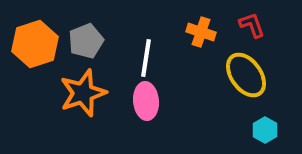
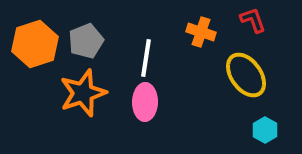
red L-shape: moved 1 px right, 5 px up
pink ellipse: moved 1 px left, 1 px down; rotated 6 degrees clockwise
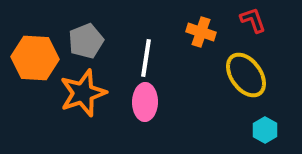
orange hexagon: moved 14 px down; rotated 21 degrees clockwise
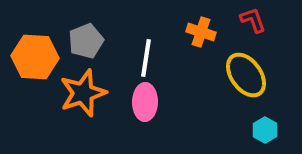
orange hexagon: moved 1 px up
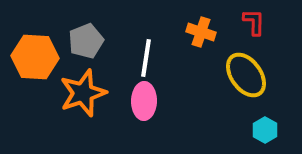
red L-shape: moved 1 px right, 2 px down; rotated 20 degrees clockwise
pink ellipse: moved 1 px left, 1 px up
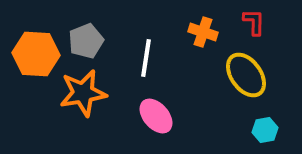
orange cross: moved 2 px right
orange hexagon: moved 1 px right, 3 px up
orange star: rotated 9 degrees clockwise
pink ellipse: moved 12 px right, 15 px down; rotated 42 degrees counterclockwise
cyan hexagon: rotated 20 degrees clockwise
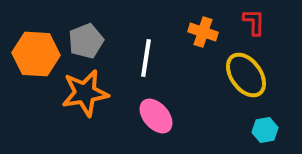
orange star: moved 2 px right
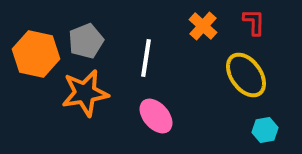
orange cross: moved 6 px up; rotated 24 degrees clockwise
orange hexagon: rotated 9 degrees clockwise
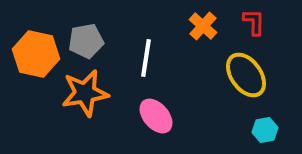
gray pentagon: rotated 12 degrees clockwise
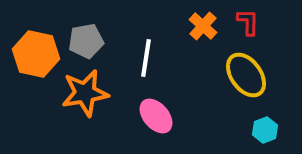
red L-shape: moved 6 px left
cyan hexagon: rotated 10 degrees counterclockwise
